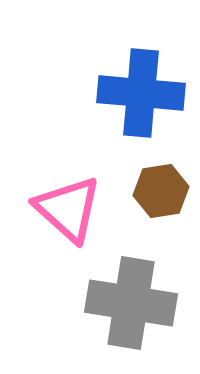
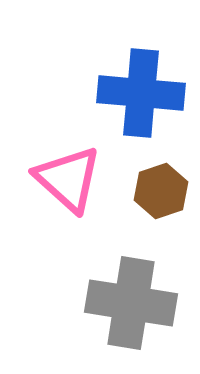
brown hexagon: rotated 10 degrees counterclockwise
pink triangle: moved 30 px up
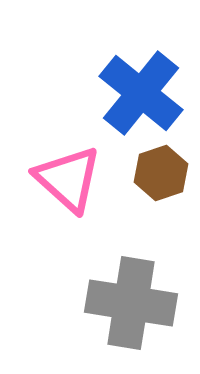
blue cross: rotated 34 degrees clockwise
brown hexagon: moved 18 px up
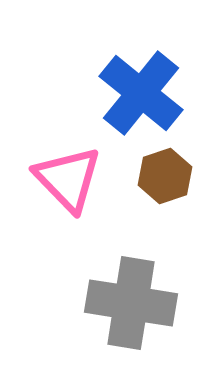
brown hexagon: moved 4 px right, 3 px down
pink triangle: rotated 4 degrees clockwise
